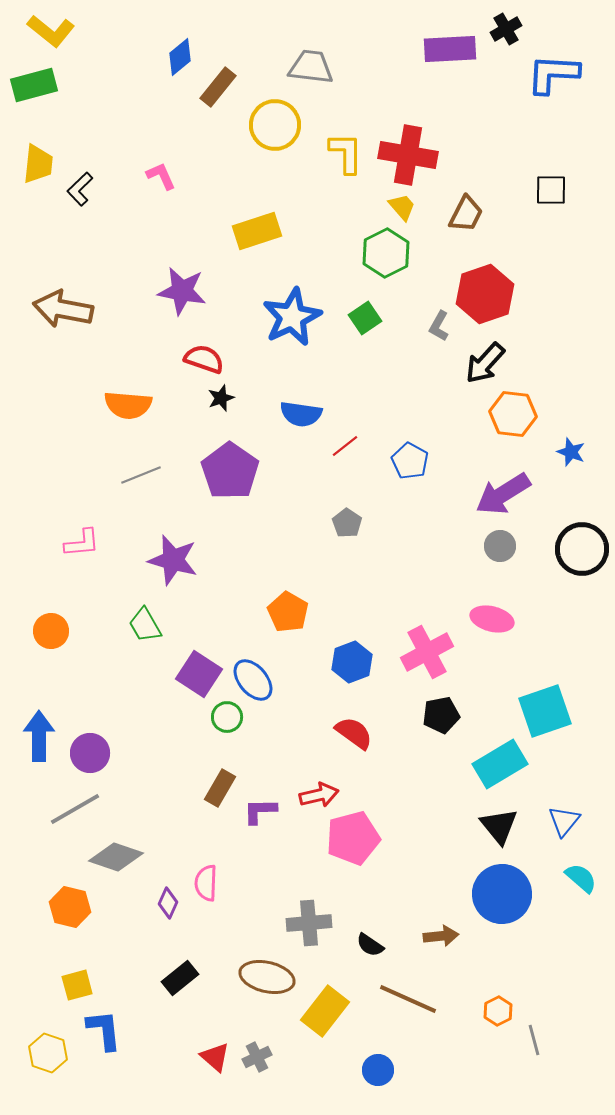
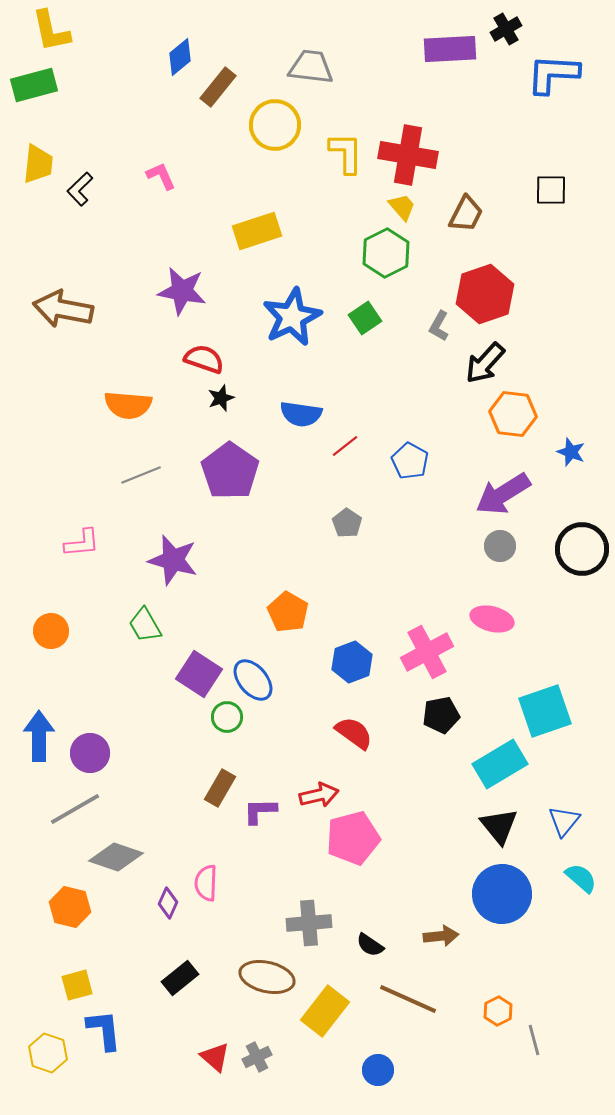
yellow L-shape at (51, 31): rotated 39 degrees clockwise
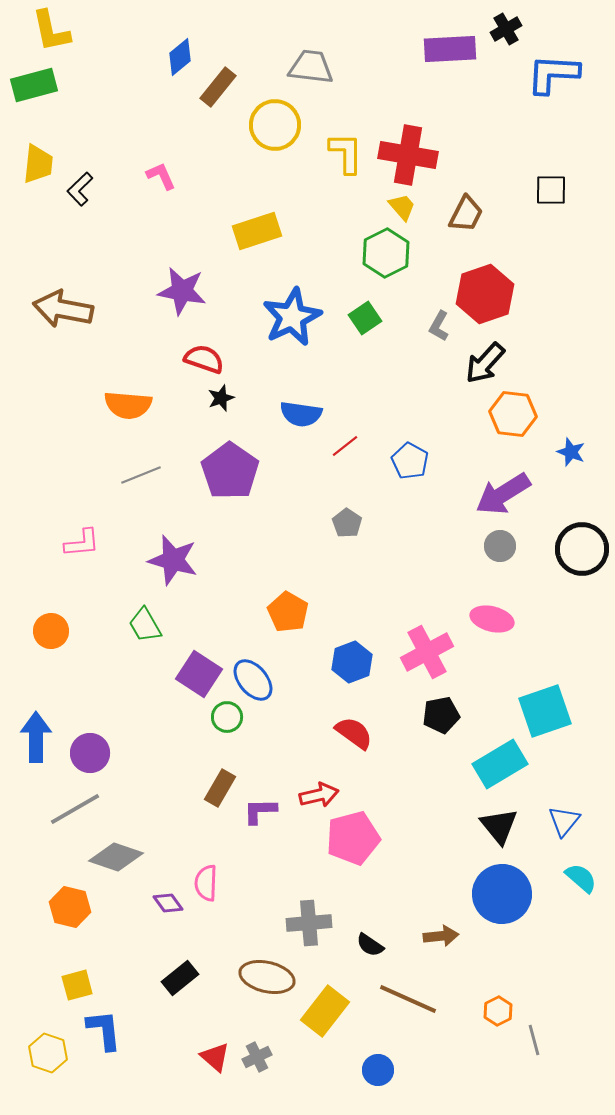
blue arrow at (39, 736): moved 3 px left, 1 px down
purple diamond at (168, 903): rotated 60 degrees counterclockwise
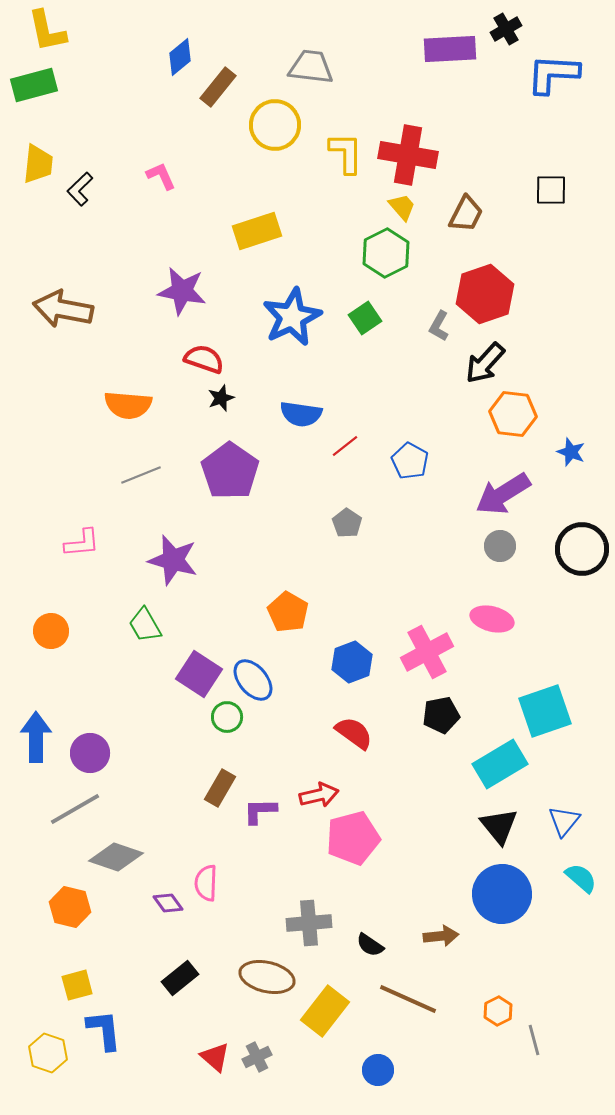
yellow L-shape at (51, 31): moved 4 px left
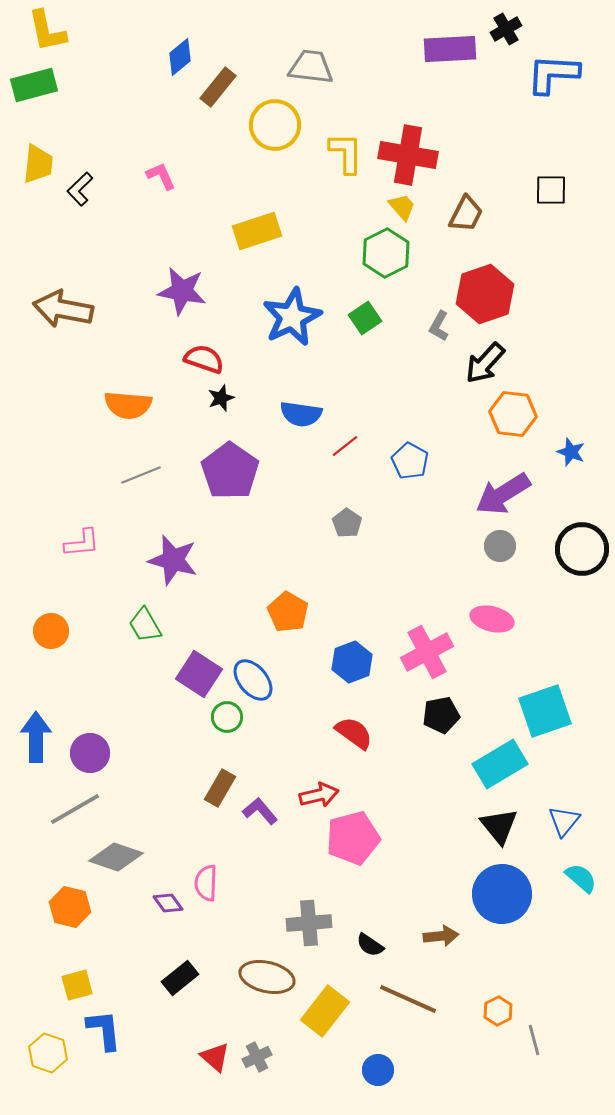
purple L-shape at (260, 811): rotated 51 degrees clockwise
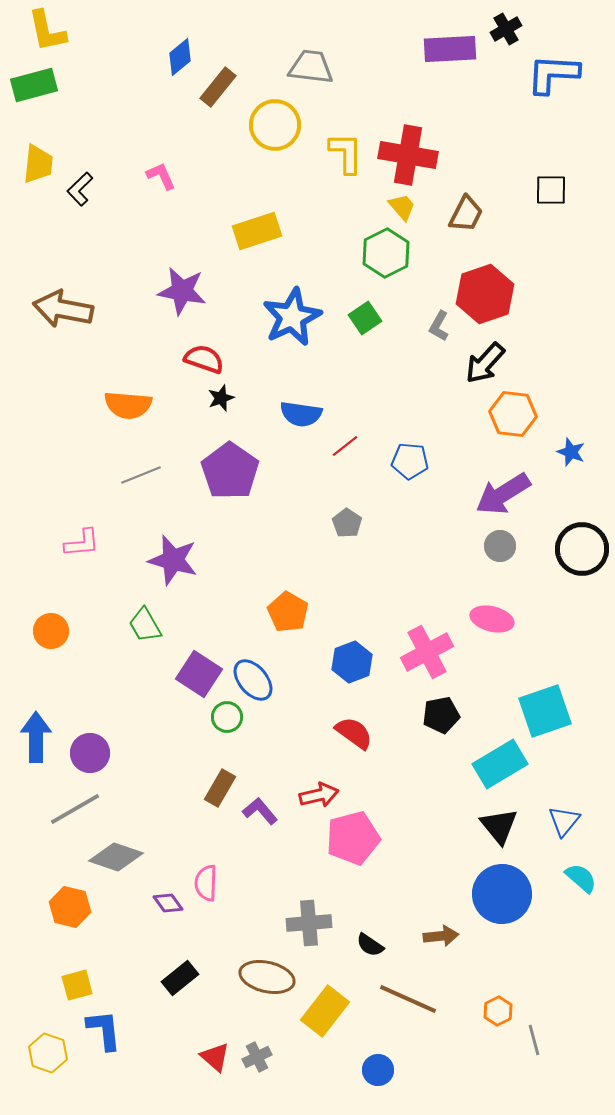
blue pentagon at (410, 461): rotated 24 degrees counterclockwise
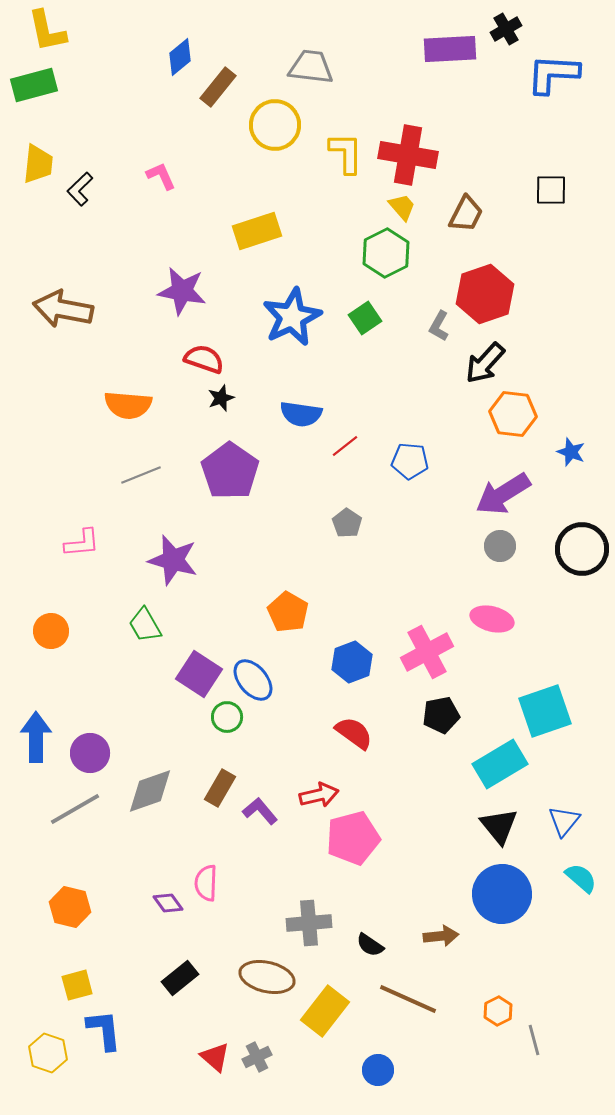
gray diamond at (116, 857): moved 34 px right, 66 px up; rotated 38 degrees counterclockwise
